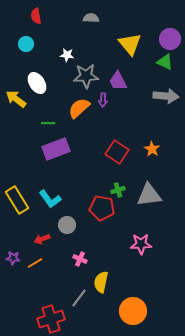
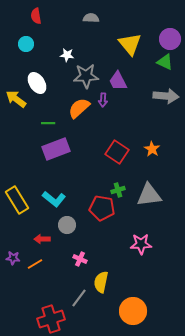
cyan L-shape: moved 4 px right; rotated 15 degrees counterclockwise
red arrow: rotated 21 degrees clockwise
orange line: moved 1 px down
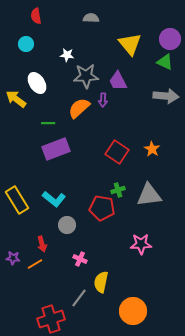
red arrow: moved 5 px down; rotated 105 degrees counterclockwise
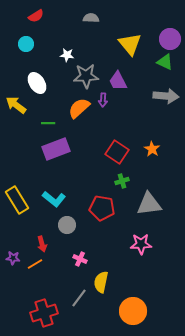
red semicircle: rotated 112 degrees counterclockwise
yellow arrow: moved 6 px down
green cross: moved 4 px right, 9 px up
gray triangle: moved 9 px down
red cross: moved 7 px left, 6 px up
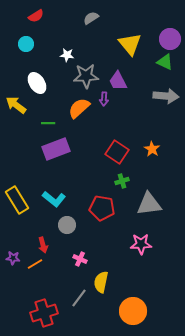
gray semicircle: rotated 35 degrees counterclockwise
purple arrow: moved 1 px right, 1 px up
red arrow: moved 1 px right, 1 px down
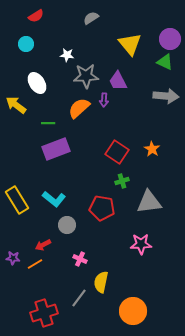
purple arrow: moved 1 px down
gray triangle: moved 2 px up
red arrow: rotated 77 degrees clockwise
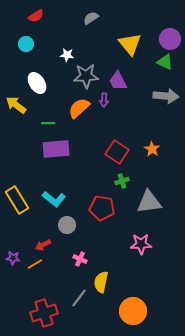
purple rectangle: rotated 16 degrees clockwise
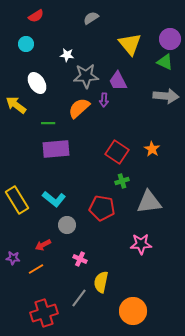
orange line: moved 1 px right, 5 px down
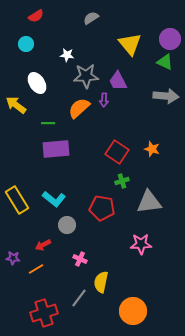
orange star: rotated 14 degrees counterclockwise
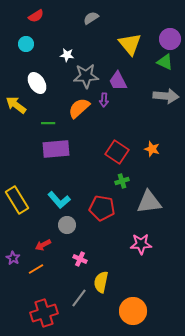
cyan L-shape: moved 5 px right, 1 px down; rotated 10 degrees clockwise
purple star: rotated 24 degrees clockwise
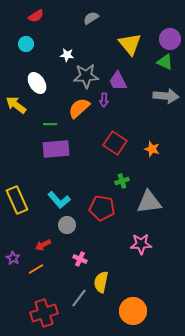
green line: moved 2 px right, 1 px down
red square: moved 2 px left, 9 px up
yellow rectangle: rotated 8 degrees clockwise
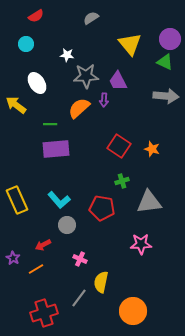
red square: moved 4 px right, 3 px down
